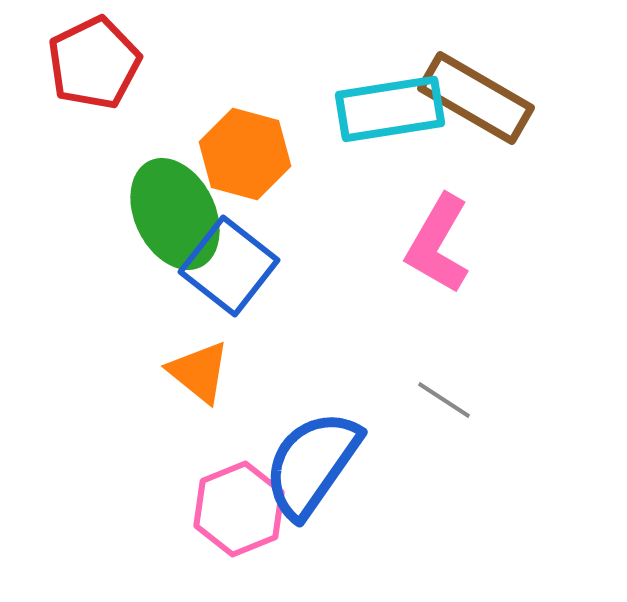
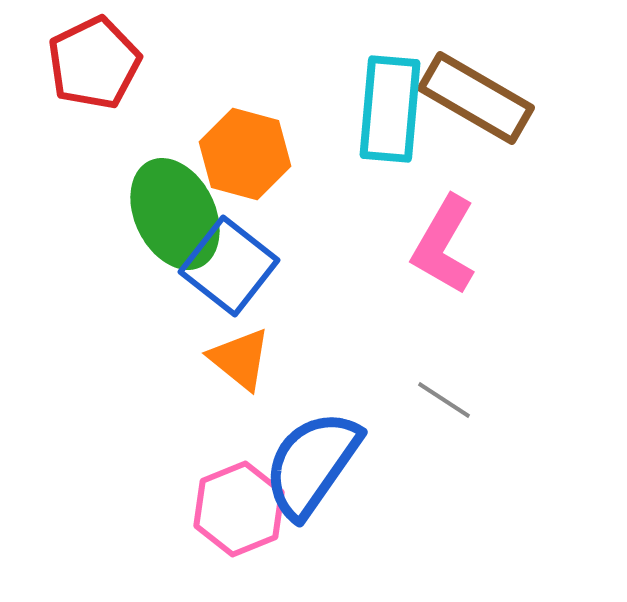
cyan rectangle: rotated 76 degrees counterclockwise
pink L-shape: moved 6 px right, 1 px down
orange triangle: moved 41 px right, 13 px up
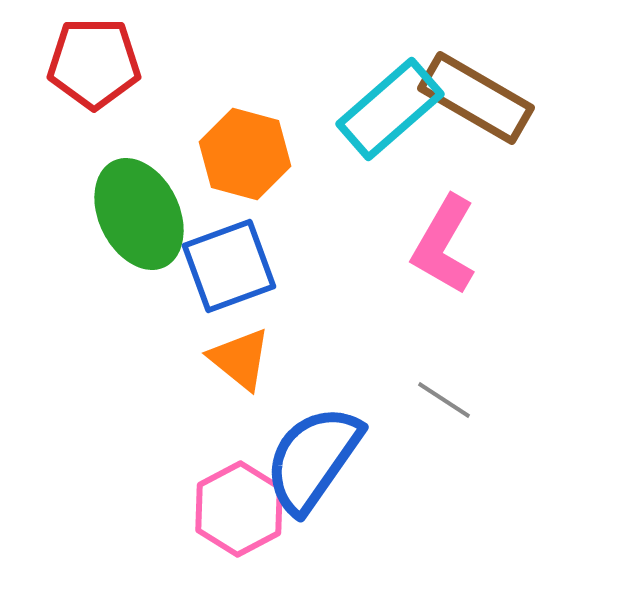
red pentagon: rotated 26 degrees clockwise
cyan rectangle: rotated 44 degrees clockwise
green ellipse: moved 36 px left
blue square: rotated 32 degrees clockwise
blue semicircle: moved 1 px right, 5 px up
pink hexagon: rotated 6 degrees counterclockwise
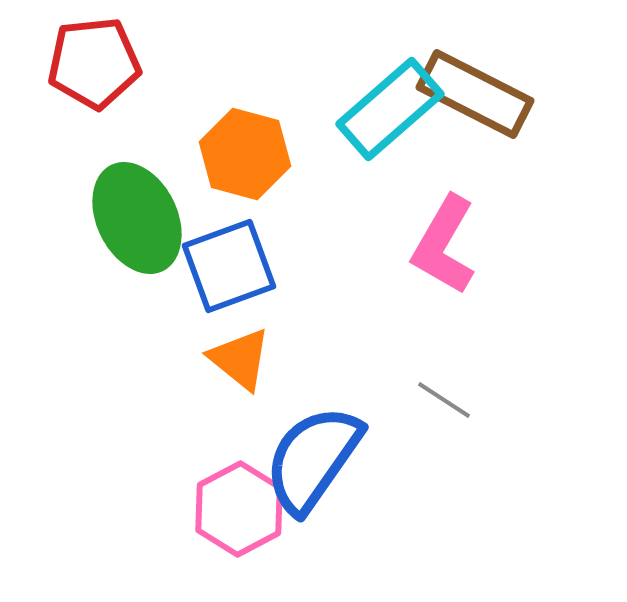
red pentagon: rotated 6 degrees counterclockwise
brown rectangle: moved 1 px left, 4 px up; rotated 3 degrees counterclockwise
green ellipse: moved 2 px left, 4 px down
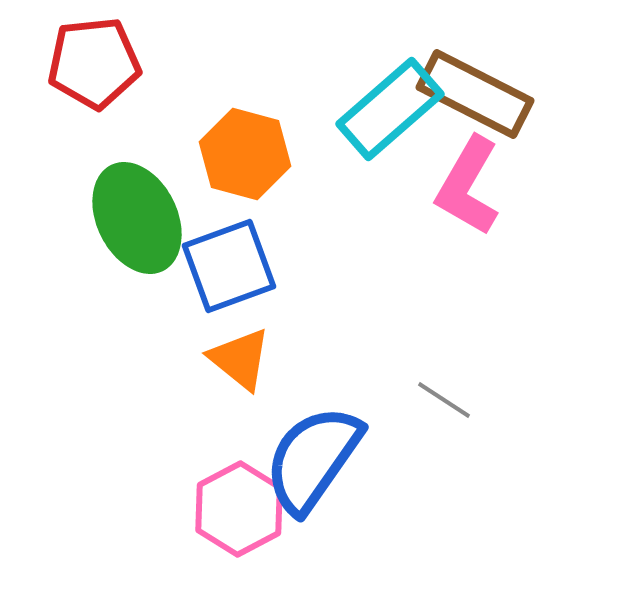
pink L-shape: moved 24 px right, 59 px up
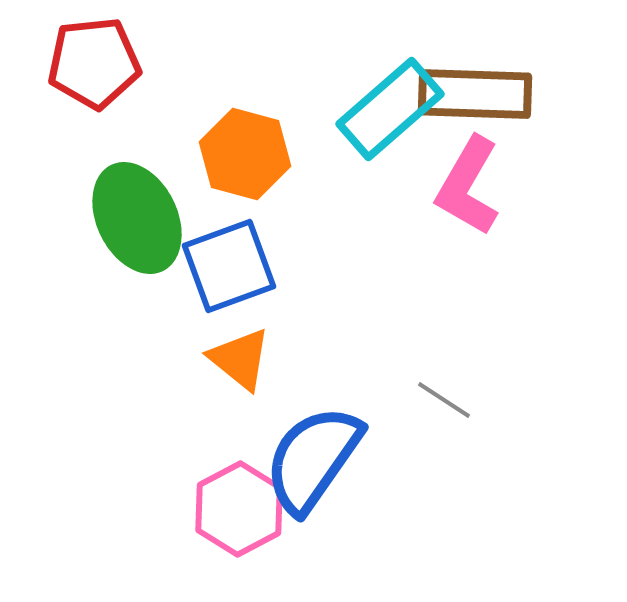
brown rectangle: rotated 25 degrees counterclockwise
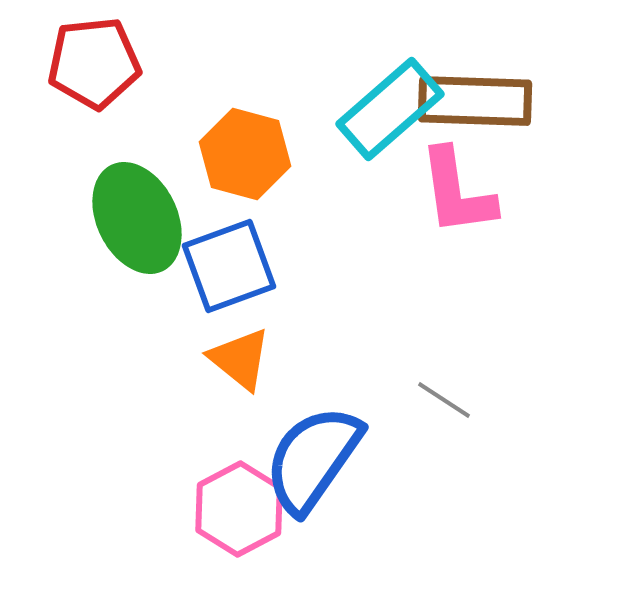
brown rectangle: moved 7 px down
pink L-shape: moved 11 px left, 6 px down; rotated 38 degrees counterclockwise
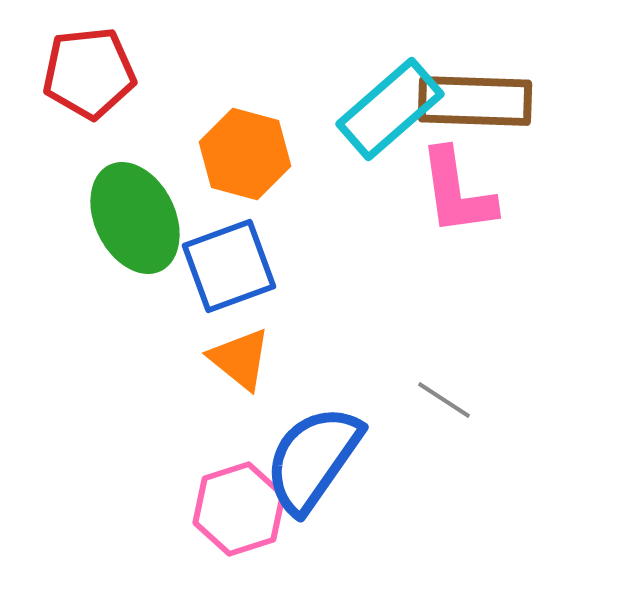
red pentagon: moved 5 px left, 10 px down
green ellipse: moved 2 px left
pink hexagon: rotated 10 degrees clockwise
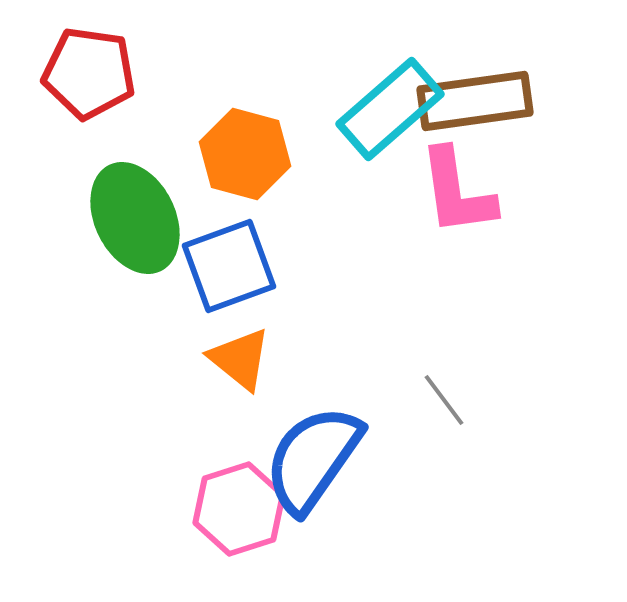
red pentagon: rotated 14 degrees clockwise
brown rectangle: rotated 10 degrees counterclockwise
gray line: rotated 20 degrees clockwise
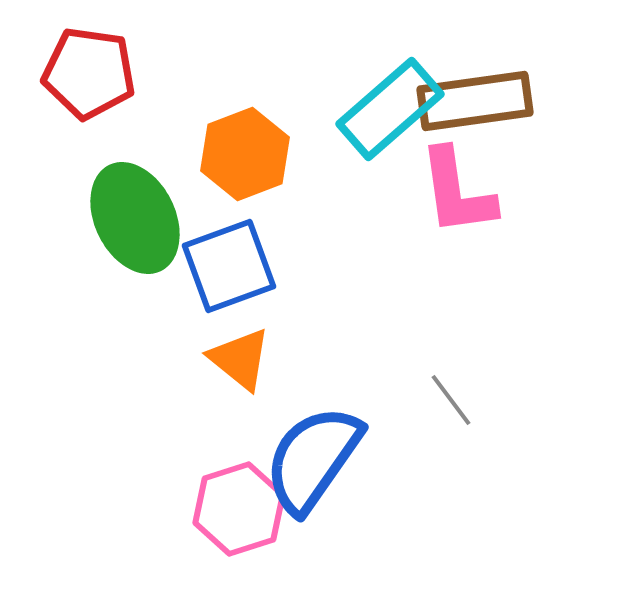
orange hexagon: rotated 24 degrees clockwise
gray line: moved 7 px right
